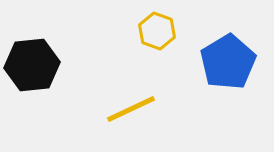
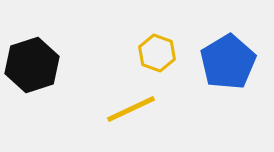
yellow hexagon: moved 22 px down
black hexagon: rotated 12 degrees counterclockwise
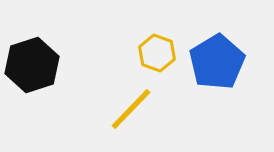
blue pentagon: moved 11 px left
yellow line: rotated 21 degrees counterclockwise
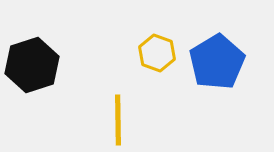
yellow line: moved 13 px left, 11 px down; rotated 45 degrees counterclockwise
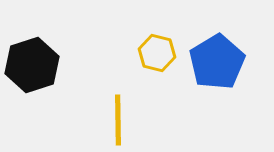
yellow hexagon: rotated 6 degrees counterclockwise
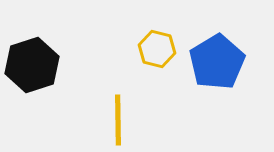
yellow hexagon: moved 4 px up
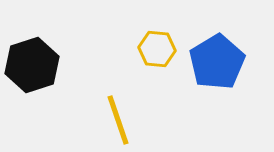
yellow hexagon: rotated 9 degrees counterclockwise
yellow line: rotated 18 degrees counterclockwise
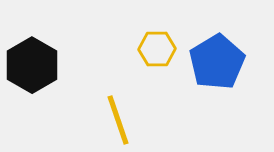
yellow hexagon: rotated 6 degrees counterclockwise
black hexagon: rotated 12 degrees counterclockwise
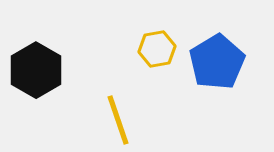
yellow hexagon: rotated 9 degrees counterclockwise
black hexagon: moved 4 px right, 5 px down
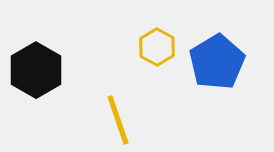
yellow hexagon: moved 2 px up; rotated 21 degrees counterclockwise
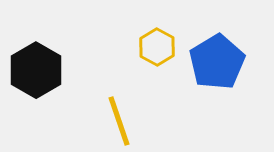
yellow line: moved 1 px right, 1 px down
